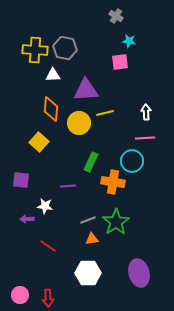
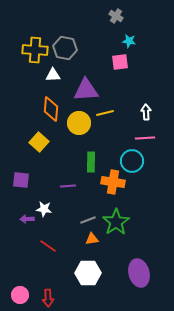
green rectangle: rotated 24 degrees counterclockwise
white star: moved 1 px left, 3 px down
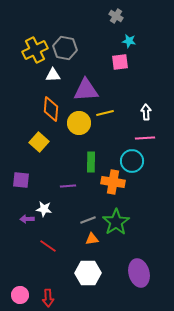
yellow cross: rotated 30 degrees counterclockwise
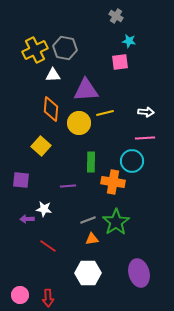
white arrow: rotated 98 degrees clockwise
yellow square: moved 2 px right, 4 px down
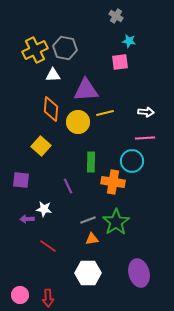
yellow circle: moved 1 px left, 1 px up
purple line: rotated 70 degrees clockwise
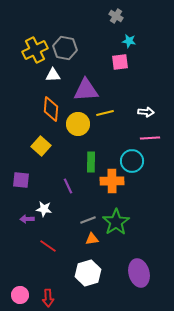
yellow circle: moved 2 px down
pink line: moved 5 px right
orange cross: moved 1 px left, 1 px up; rotated 10 degrees counterclockwise
white hexagon: rotated 15 degrees counterclockwise
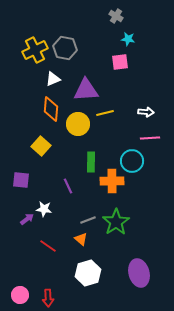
cyan star: moved 1 px left, 2 px up
white triangle: moved 4 px down; rotated 21 degrees counterclockwise
purple arrow: rotated 144 degrees clockwise
orange triangle: moved 11 px left; rotated 48 degrees clockwise
